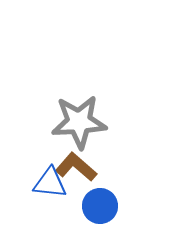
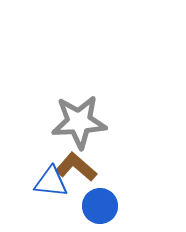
blue triangle: moved 1 px right, 1 px up
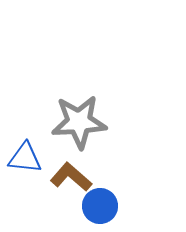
brown L-shape: moved 5 px left, 10 px down
blue triangle: moved 26 px left, 24 px up
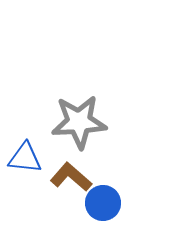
blue circle: moved 3 px right, 3 px up
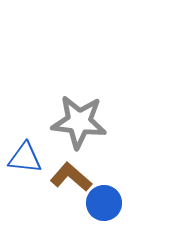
gray star: rotated 10 degrees clockwise
blue circle: moved 1 px right
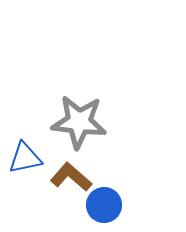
blue triangle: rotated 18 degrees counterclockwise
blue circle: moved 2 px down
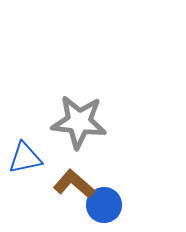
brown L-shape: moved 3 px right, 7 px down
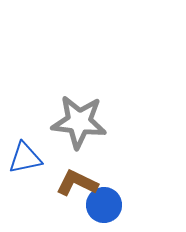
brown L-shape: moved 3 px right, 1 px up; rotated 15 degrees counterclockwise
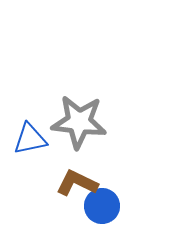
blue triangle: moved 5 px right, 19 px up
blue circle: moved 2 px left, 1 px down
